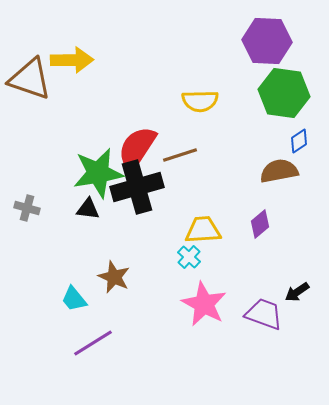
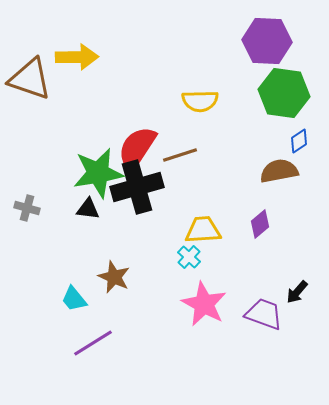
yellow arrow: moved 5 px right, 3 px up
black arrow: rotated 15 degrees counterclockwise
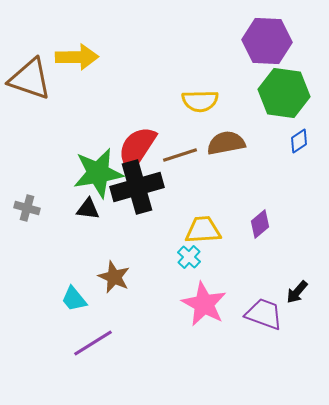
brown semicircle: moved 53 px left, 28 px up
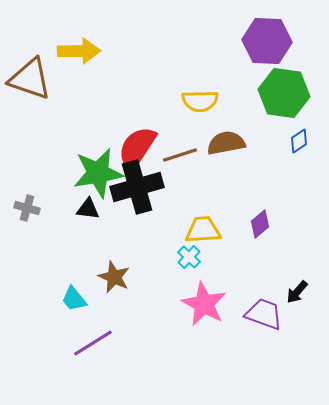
yellow arrow: moved 2 px right, 6 px up
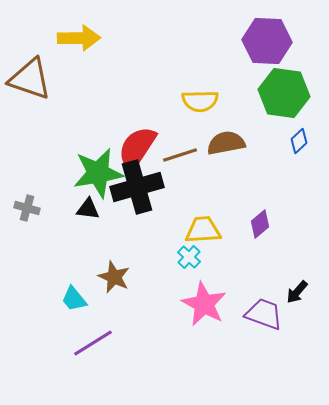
yellow arrow: moved 13 px up
blue diamond: rotated 10 degrees counterclockwise
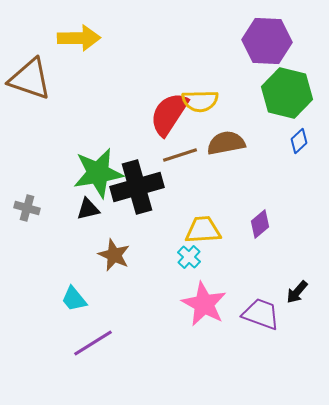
green hexagon: moved 3 px right; rotated 6 degrees clockwise
red semicircle: moved 32 px right, 34 px up
black triangle: rotated 20 degrees counterclockwise
brown star: moved 22 px up
purple trapezoid: moved 3 px left
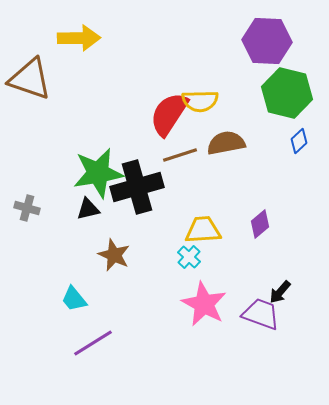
black arrow: moved 17 px left
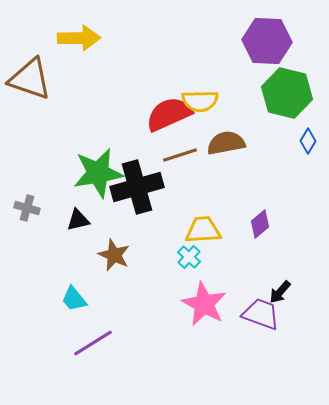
red semicircle: rotated 33 degrees clockwise
blue diamond: moved 9 px right; rotated 15 degrees counterclockwise
black triangle: moved 10 px left, 11 px down
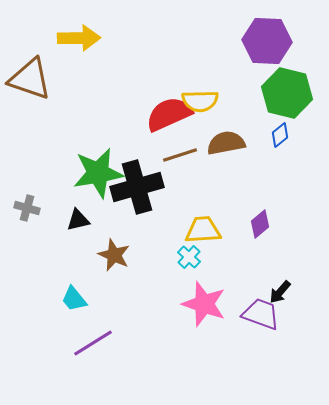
blue diamond: moved 28 px left, 6 px up; rotated 20 degrees clockwise
pink star: rotated 9 degrees counterclockwise
